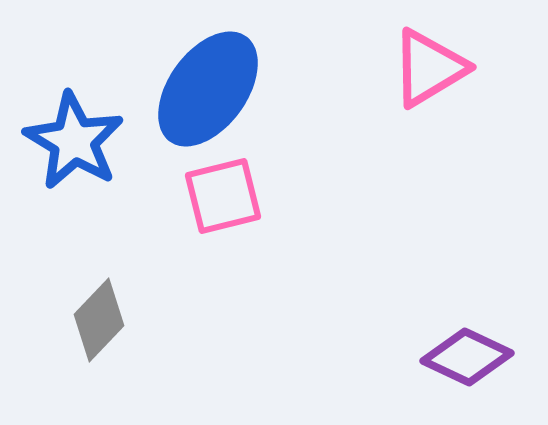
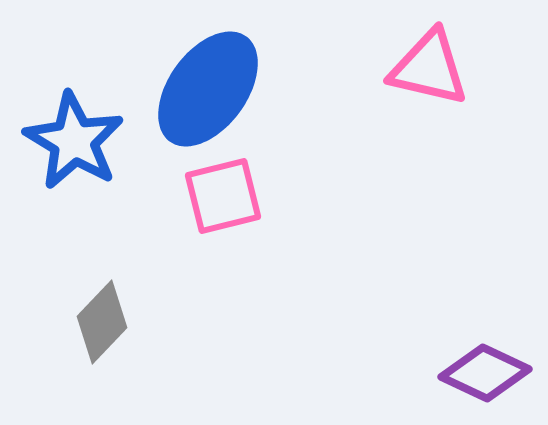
pink triangle: rotated 44 degrees clockwise
gray diamond: moved 3 px right, 2 px down
purple diamond: moved 18 px right, 16 px down
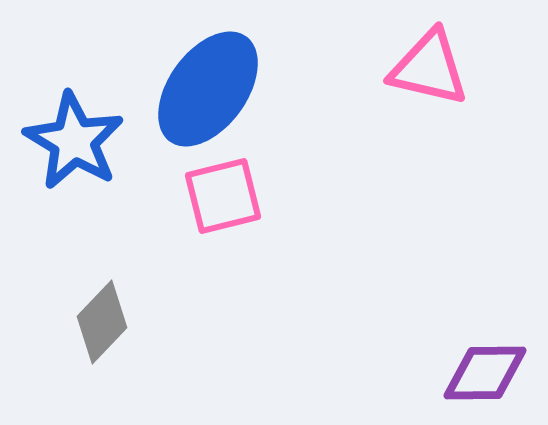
purple diamond: rotated 26 degrees counterclockwise
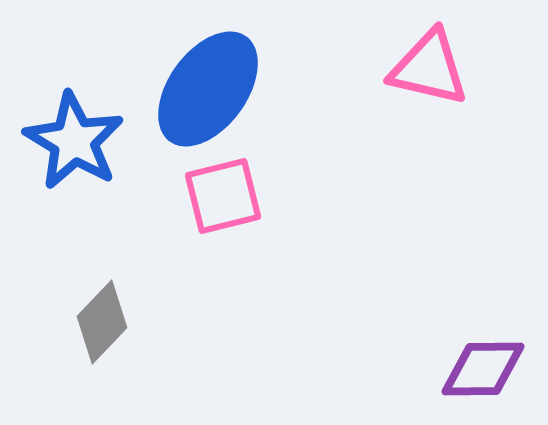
purple diamond: moved 2 px left, 4 px up
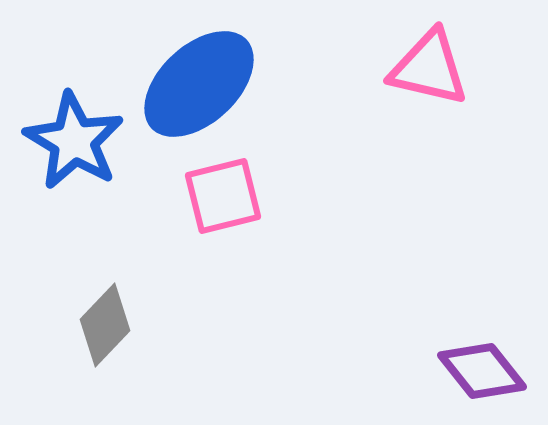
blue ellipse: moved 9 px left, 5 px up; rotated 11 degrees clockwise
gray diamond: moved 3 px right, 3 px down
purple diamond: moved 1 px left, 2 px down; rotated 52 degrees clockwise
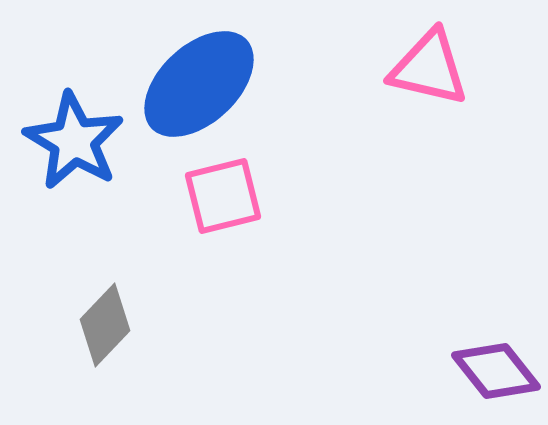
purple diamond: moved 14 px right
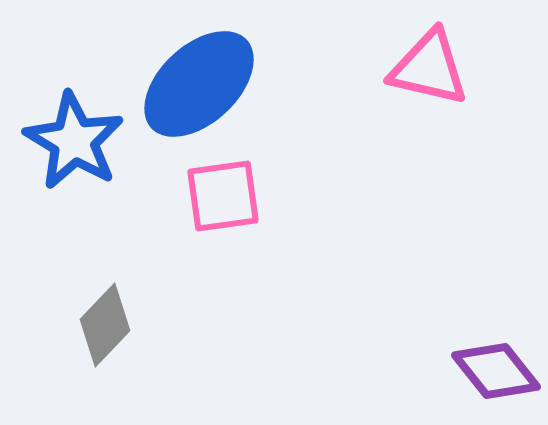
pink square: rotated 6 degrees clockwise
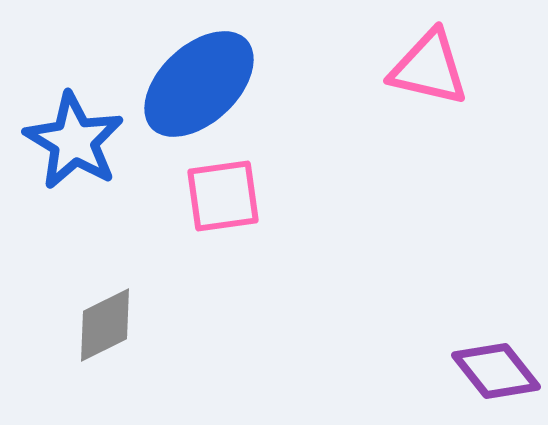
gray diamond: rotated 20 degrees clockwise
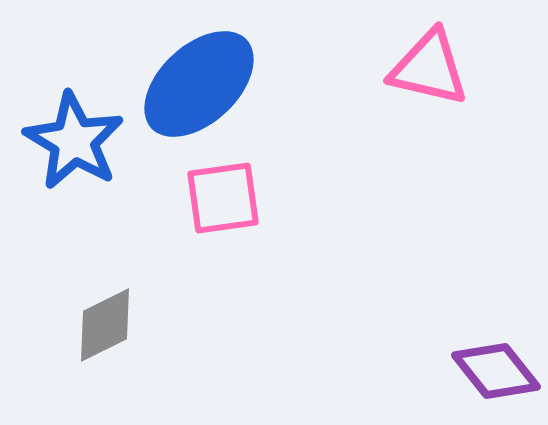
pink square: moved 2 px down
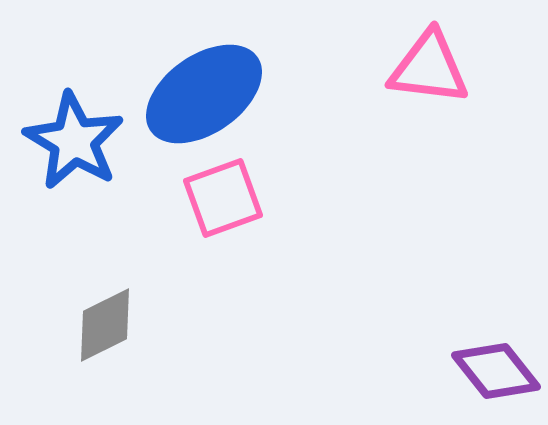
pink triangle: rotated 6 degrees counterclockwise
blue ellipse: moved 5 px right, 10 px down; rotated 8 degrees clockwise
pink square: rotated 12 degrees counterclockwise
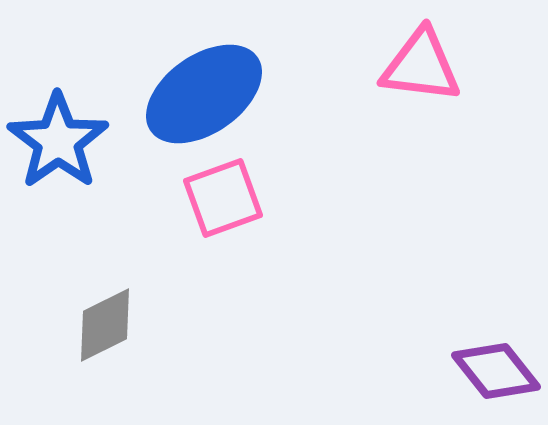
pink triangle: moved 8 px left, 2 px up
blue star: moved 16 px left; rotated 6 degrees clockwise
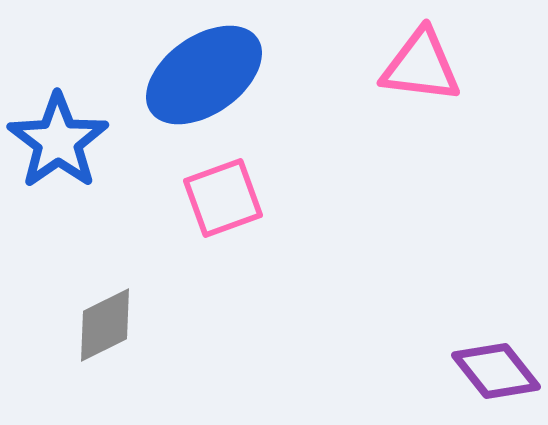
blue ellipse: moved 19 px up
